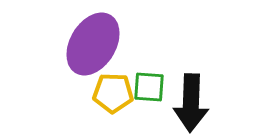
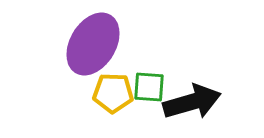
black arrow: moved 1 px right, 1 px up; rotated 108 degrees counterclockwise
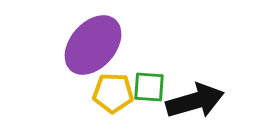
purple ellipse: moved 1 px down; rotated 10 degrees clockwise
black arrow: moved 3 px right, 1 px up
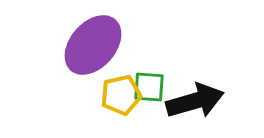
yellow pentagon: moved 8 px right, 2 px down; rotated 15 degrees counterclockwise
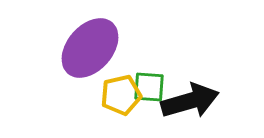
purple ellipse: moved 3 px left, 3 px down
black arrow: moved 5 px left
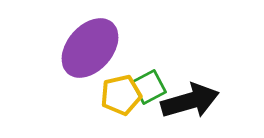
green square: rotated 32 degrees counterclockwise
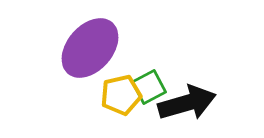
black arrow: moved 3 px left, 2 px down
